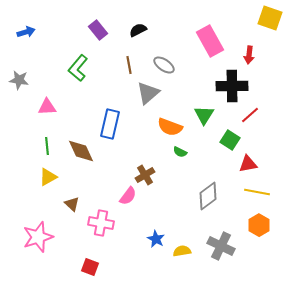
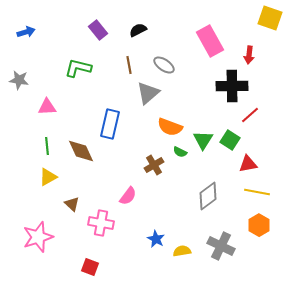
green L-shape: rotated 64 degrees clockwise
green triangle: moved 1 px left, 25 px down
brown cross: moved 9 px right, 10 px up
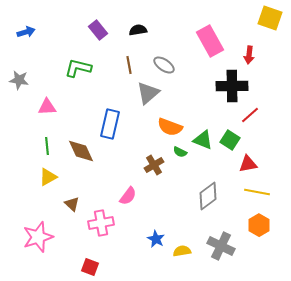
black semicircle: rotated 18 degrees clockwise
green triangle: rotated 40 degrees counterclockwise
pink cross: rotated 20 degrees counterclockwise
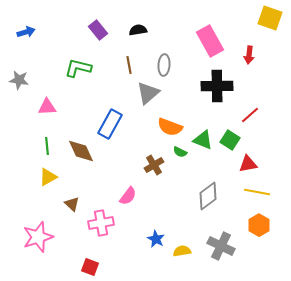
gray ellipse: rotated 60 degrees clockwise
black cross: moved 15 px left
blue rectangle: rotated 16 degrees clockwise
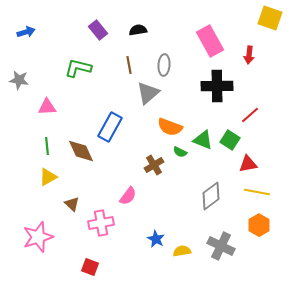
blue rectangle: moved 3 px down
gray diamond: moved 3 px right
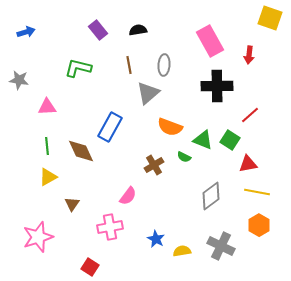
green semicircle: moved 4 px right, 5 px down
brown triangle: rotated 21 degrees clockwise
pink cross: moved 9 px right, 4 px down
red square: rotated 12 degrees clockwise
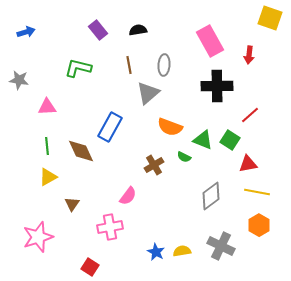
blue star: moved 13 px down
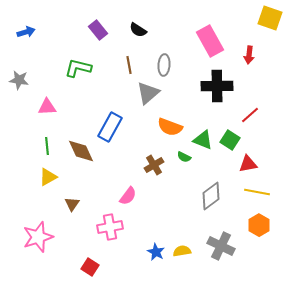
black semicircle: rotated 138 degrees counterclockwise
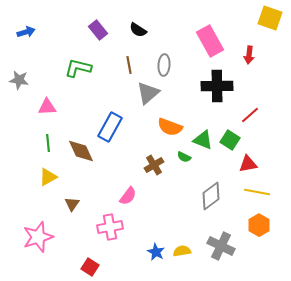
green line: moved 1 px right, 3 px up
